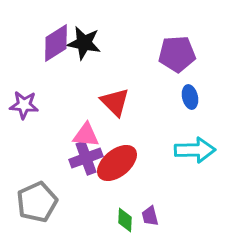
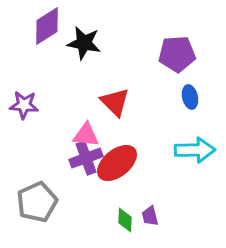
purple diamond: moved 9 px left, 17 px up
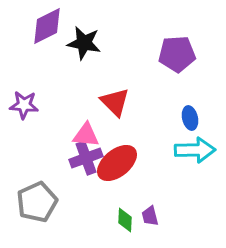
purple diamond: rotated 6 degrees clockwise
blue ellipse: moved 21 px down
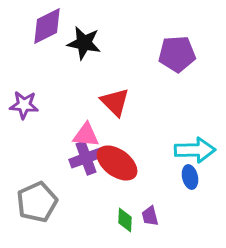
blue ellipse: moved 59 px down
red ellipse: rotated 75 degrees clockwise
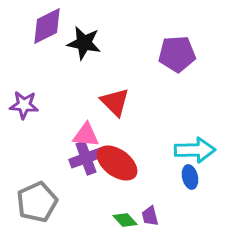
green diamond: rotated 45 degrees counterclockwise
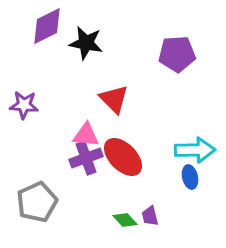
black star: moved 2 px right
red triangle: moved 1 px left, 3 px up
red ellipse: moved 6 px right, 6 px up; rotated 9 degrees clockwise
